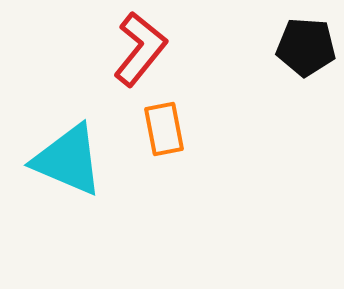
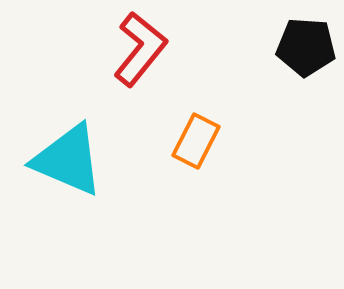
orange rectangle: moved 32 px right, 12 px down; rotated 38 degrees clockwise
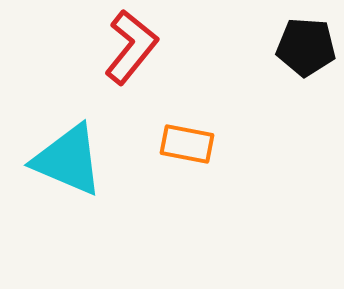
red L-shape: moved 9 px left, 2 px up
orange rectangle: moved 9 px left, 3 px down; rotated 74 degrees clockwise
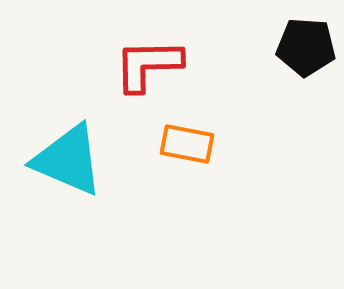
red L-shape: moved 17 px right, 18 px down; rotated 130 degrees counterclockwise
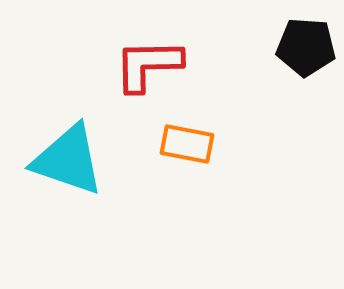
cyan triangle: rotated 4 degrees counterclockwise
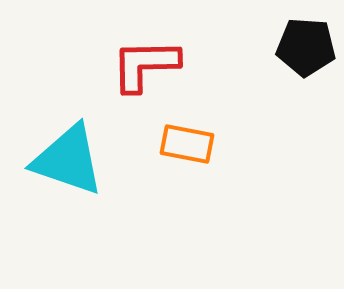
red L-shape: moved 3 px left
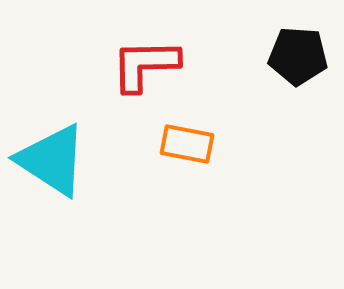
black pentagon: moved 8 px left, 9 px down
cyan triangle: moved 16 px left; rotated 14 degrees clockwise
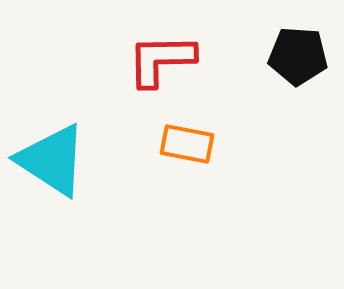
red L-shape: moved 16 px right, 5 px up
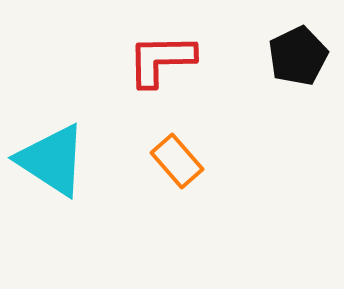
black pentagon: rotated 30 degrees counterclockwise
orange rectangle: moved 10 px left, 17 px down; rotated 38 degrees clockwise
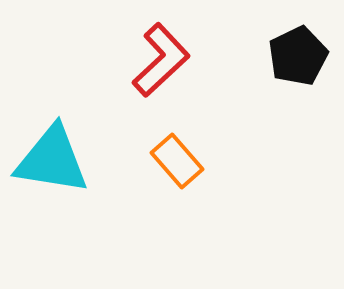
red L-shape: rotated 138 degrees clockwise
cyan triangle: rotated 24 degrees counterclockwise
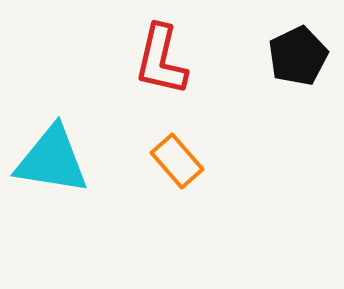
red L-shape: rotated 146 degrees clockwise
